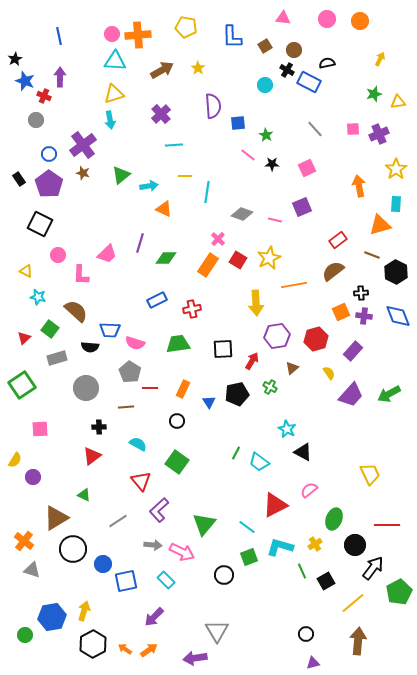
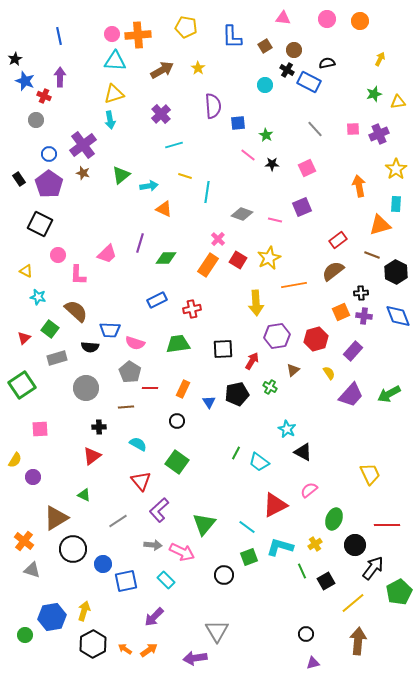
cyan line at (174, 145): rotated 12 degrees counterclockwise
yellow line at (185, 176): rotated 16 degrees clockwise
pink L-shape at (81, 275): moved 3 px left
brown triangle at (292, 368): moved 1 px right, 2 px down
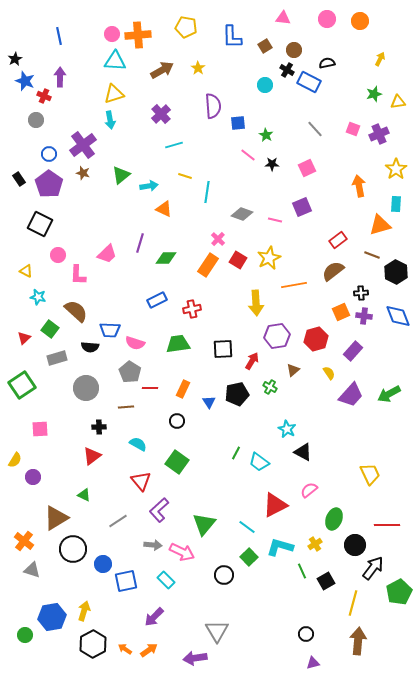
pink square at (353, 129): rotated 24 degrees clockwise
green square at (249, 557): rotated 24 degrees counterclockwise
yellow line at (353, 603): rotated 35 degrees counterclockwise
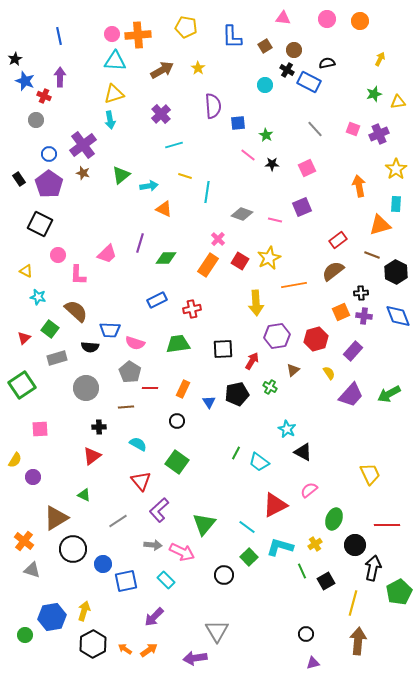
red square at (238, 260): moved 2 px right, 1 px down
black arrow at (373, 568): rotated 25 degrees counterclockwise
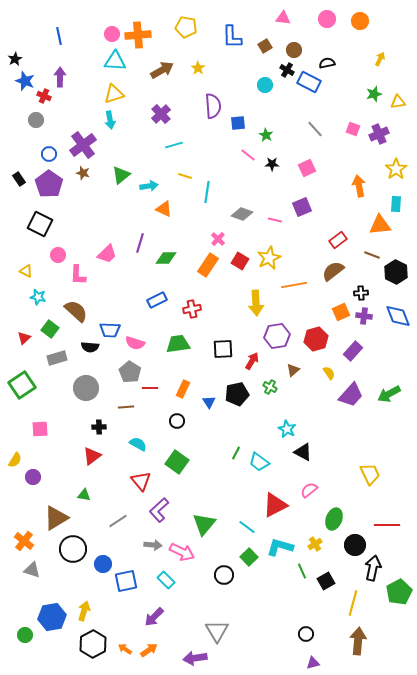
orange triangle at (380, 225): rotated 10 degrees clockwise
green triangle at (84, 495): rotated 16 degrees counterclockwise
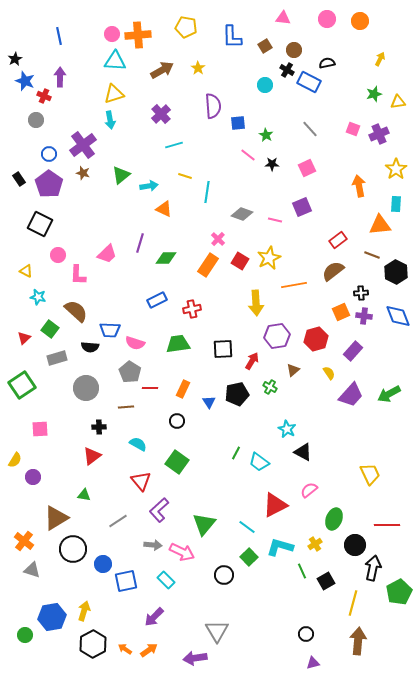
gray line at (315, 129): moved 5 px left
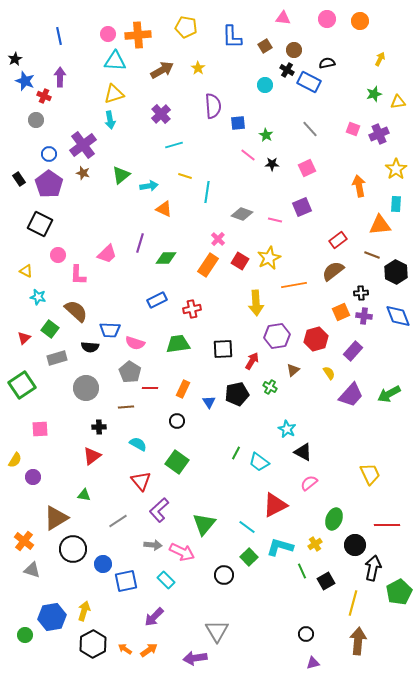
pink circle at (112, 34): moved 4 px left
pink semicircle at (309, 490): moved 7 px up
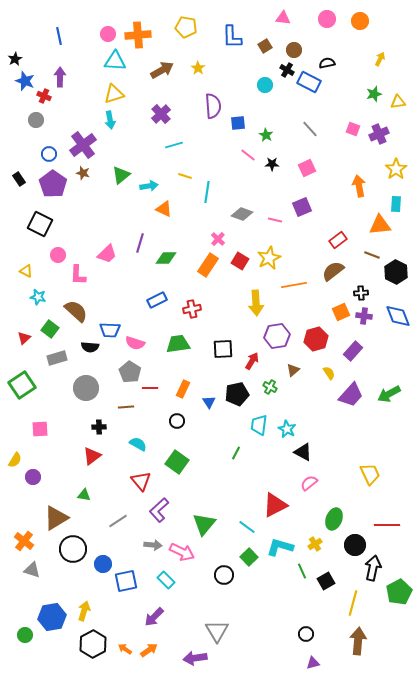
purple pentagon at (49, 184): moved 4 px right
cyan trapezoid at (259, 462): moved 37 px up; rotated 60 degrees clockwise
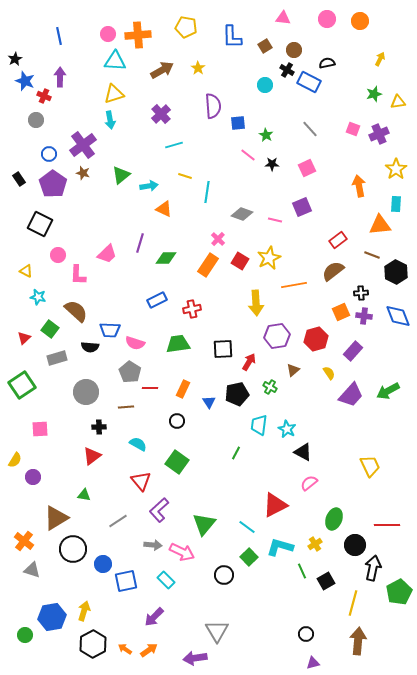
red arrow at (252, 361): moved 3 px left, 1 px down
gray circle at (86, 388): moved 4 px down
green arrow at (389, 394): moved 1 px left, 3 px up
yellow trapezoid at (370, 474): moved 8 px up
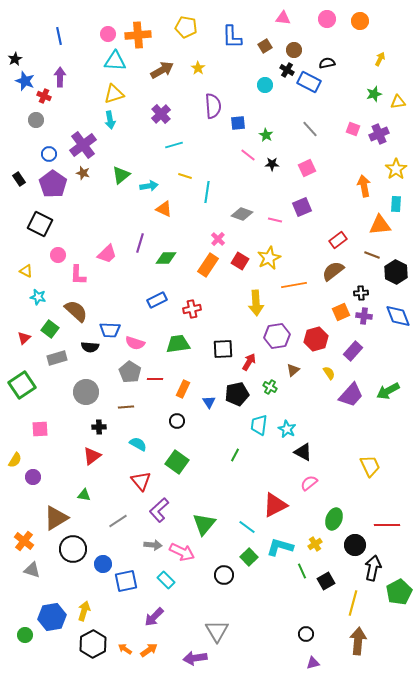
orange arrow at (359, 186): moved 5 px right
red line at (150, 388): moved 5 px right, 9 px up
green line at (236, 453): moved 1 px left, 2 px down
